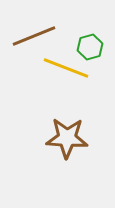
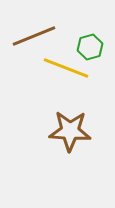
brown star: moved 3 px right, 7 px up
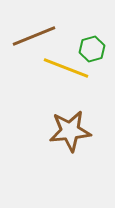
green hexagon: moved 2 px right, 2 px down
brown star: rotated 9 degrees counterclockwise
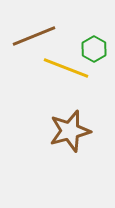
green hexagon: moved 2 px right; rotated 15 degrees counterclockwise
brown star: rotated 9 degrees counterclockwise
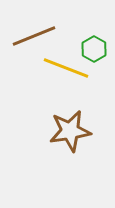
brown star: rotated 6 degrees clockwise
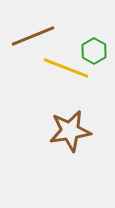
brown line: moved 1 px left
green hexagon: moved 2 px down
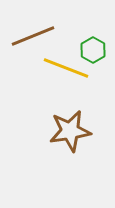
green hexagon: moved 1 px left, 1 px up
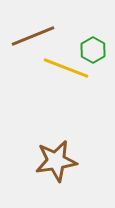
brown star: moved 14 px left, 30 px down
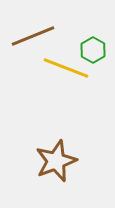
brown star: rotated 12 degrees counterclockwise
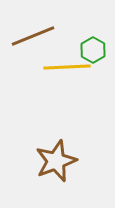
yellow line: moved 1 px right, 1 px up; rotated 24 degrees counterclockwise
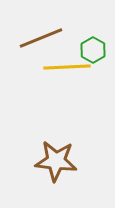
brown line: moved 8 px right, 2 px down
brown star: rotated 27 degrees clockwise
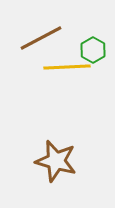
brown line: rotated 6 degrees counterclockwise
brown star: rotated 9 degrees clockwise
